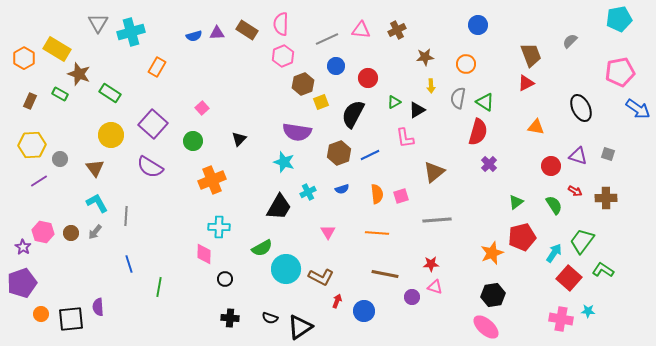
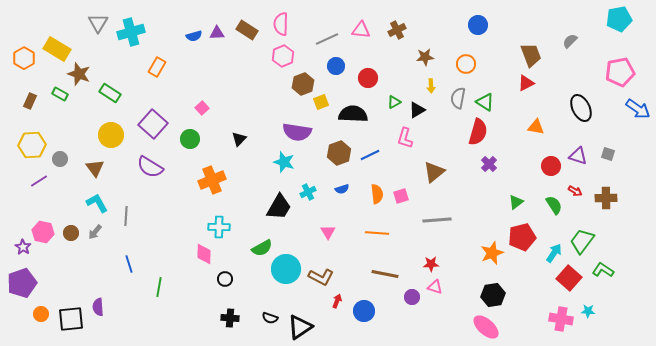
black semicircle at (353, 114): rotated 64 degrees clockwise
pink L-shape at (405, 138): rotated 25 degrees clockwise
green circle at (193, 141): moved 3 px left, 2 px up
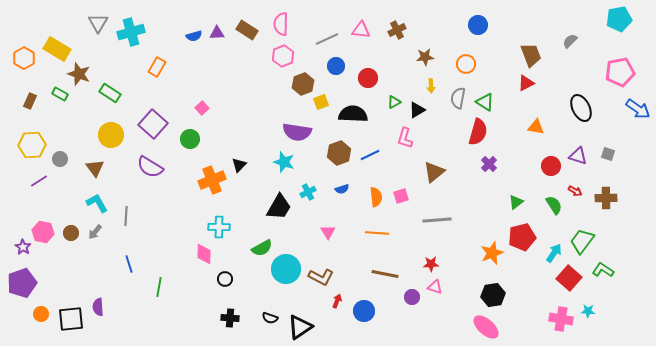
black triangle at (239, 139): moved 26 px down
orange semicircle at (377, 194): moved 1 px left, 3 px down
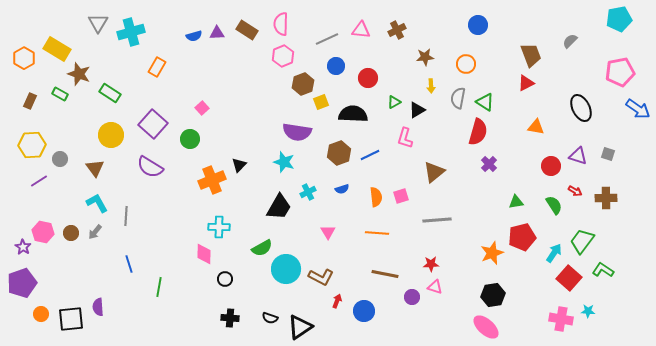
green triangle at (516, 202): rotated 28 degrees clockwise
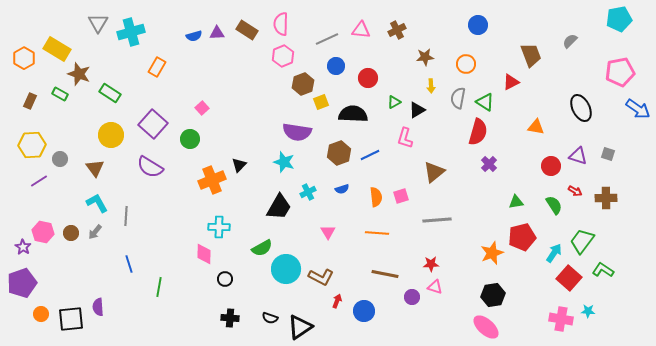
red triangle at (526, 83): moved 15 px left, 1 px up
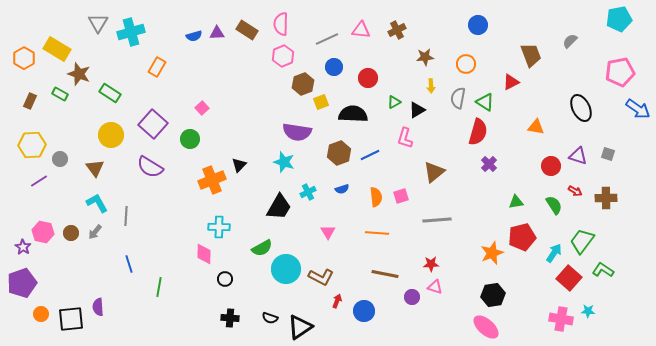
blue circle at (336, 66): moved 2 px left, 1 px down
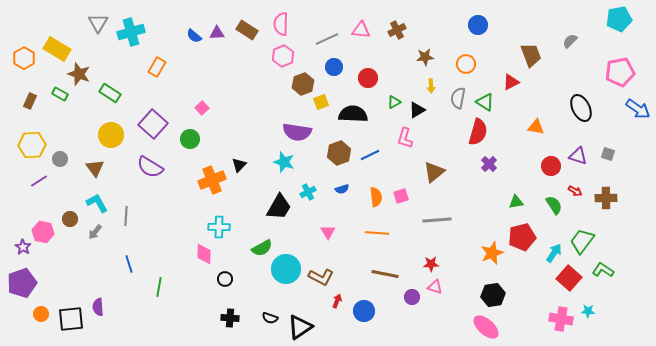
blue semicircle at (194, 36): rotated 56 degrees clockwise
brown circle at (71, 233): moved 1 px left, 14 px up
